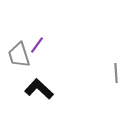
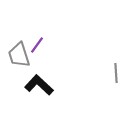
black L-shape: moved 4 px up
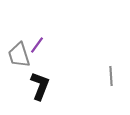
gray line: moved 5 px left, 3 px down
black L-shape: moved 1 px right, 1 px down; rotated 68 degrees clockwise
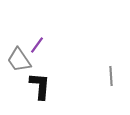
gray trapezoid: moved 5 px down; rotated 16 degrees counterclockwise
black L-shape: rotated 16 degrees counterclockwise
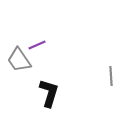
purple line: rotated 30 degrees clockwise
black L-shape: moved 9 px right, 7 px down; rotated 12 degrees clockwise
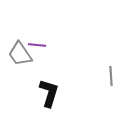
purple line: rotated 30 degrees clockwise
gray trapezoid: moved 1 px right, 6 px up
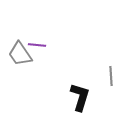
black L-shape: moved 31 px right, 4 px down
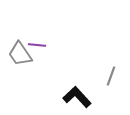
gray line: rotated 24 degrees clockwise
black L-shape: moved 3 px left; rotated 60 degrees counterclockwise
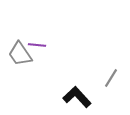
gray line: moved 2 px down; rotated 12 degrees clockwise
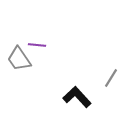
gray trapezoid: moved 1 px left, 5 px down
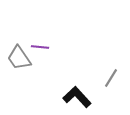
purple line: moved 3 px right, 2 px down
gray trapezoid: moved 1 px up
